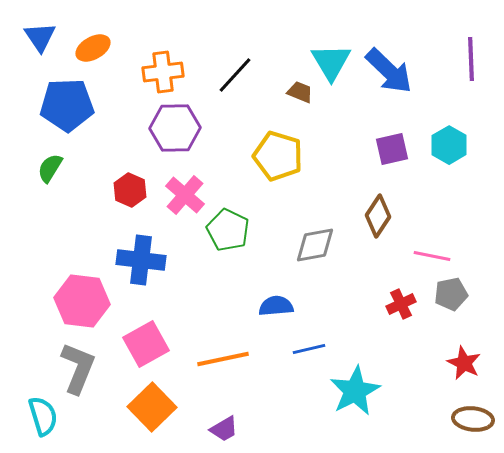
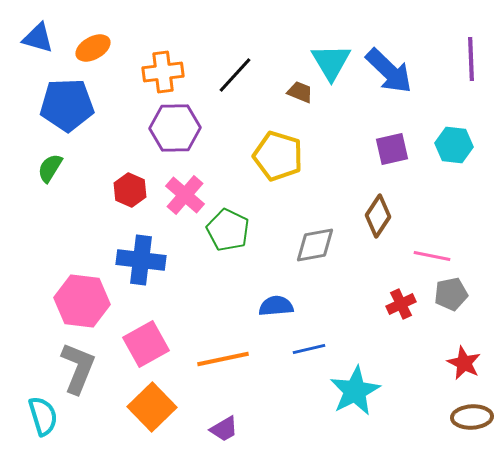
blue triangle: moved 2 px left, 1 px down; rotated 40 degrees counterclockwise
cyan hexagon: moved 5 px right; rotated 24 degrees counterclockwise
brown ellipse: moved 1 px left, 2 px up; rotated 9 degrees counterclockwise
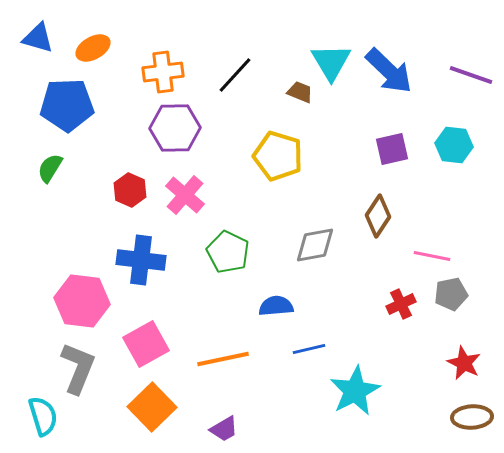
purple line: moved 16 px down; rotated 69 degrees counterclockwise
green pentagon: moved 22 px down
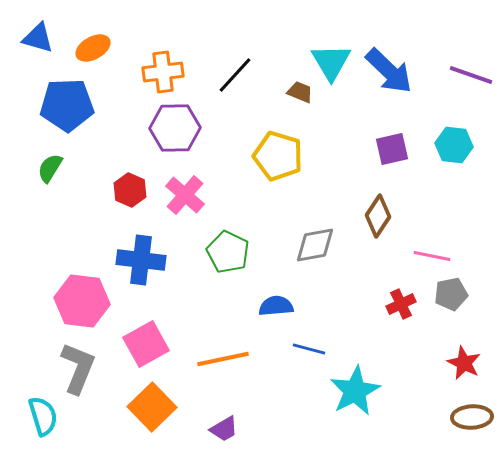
blue line: rotated 28 degrees clockwise
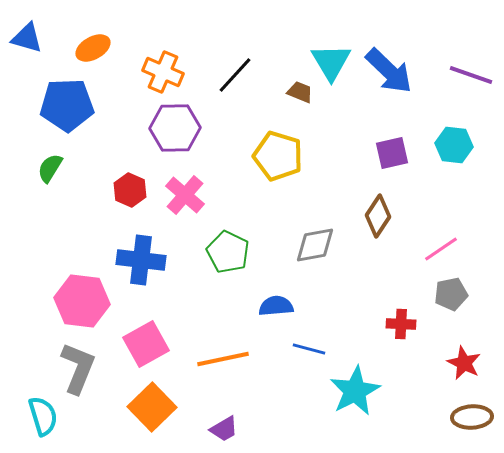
blue triangle: moved 11 px left
orange cross: rotated 30 degrees clockwise
purple square: moved 4 px down
pink line: moved 9 px right, 7 px up; rotated 45 degrees counterclockwise
red cross: moved 20 px down; rotated 28 degrees clockwise
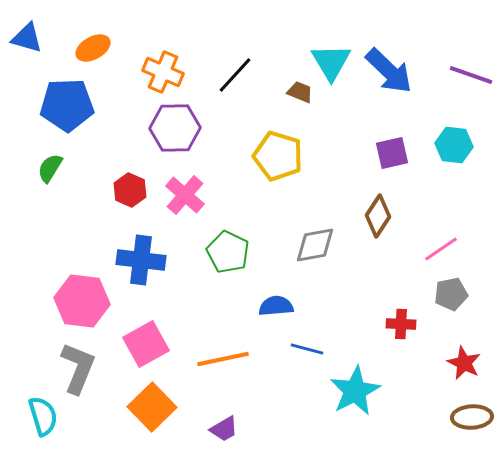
blue line: moved 2 px left
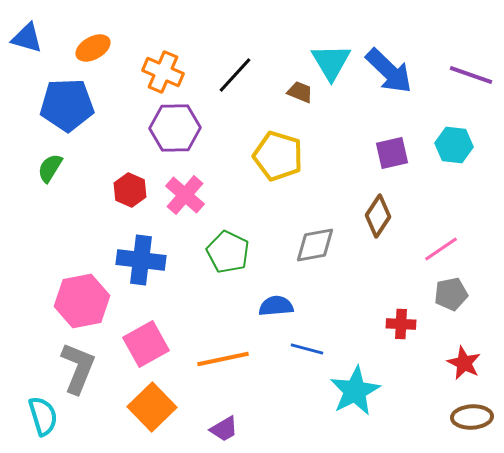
pink hexagon: rotated 18 degrees counterclockwise
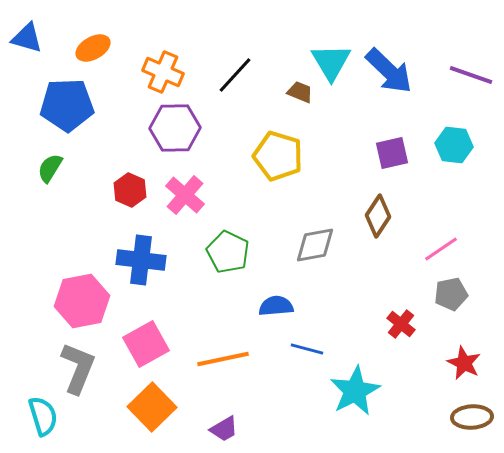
red cross: rotated 36 degrees clockwise
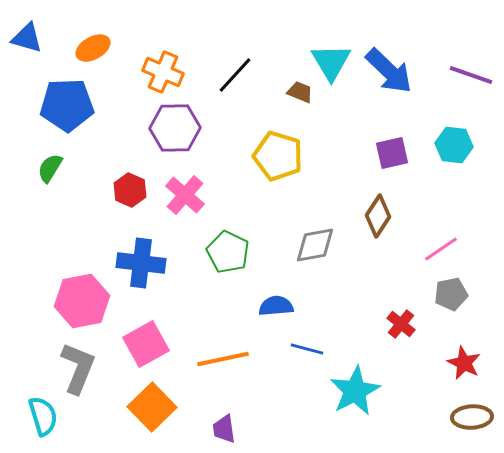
blue cross: moved 3 px down
purple trapezoid: rotated 112 degrees clockwise
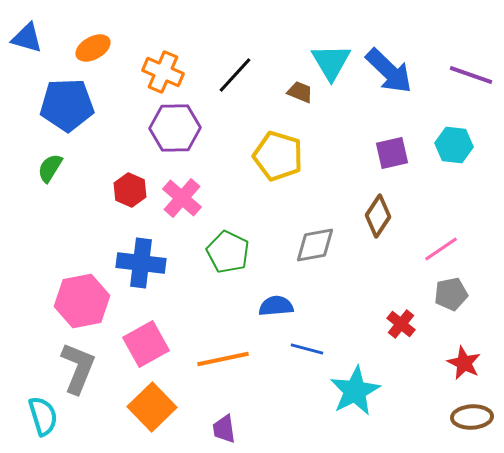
pink cross: moved 3 px left, 3 px down
